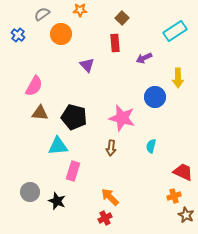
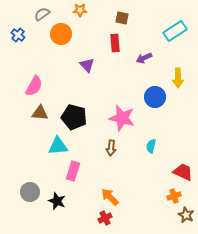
brown square: rotated 32 degrees counterclockwise
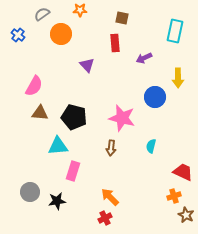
cyan rectangle: rotated 45 degrees counterclockwise
black star: rotated 30 degrees counterclockwise
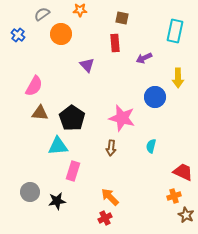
black pentagon: moved 2 px left, 1 px down; rotated 20 degrees clockwise
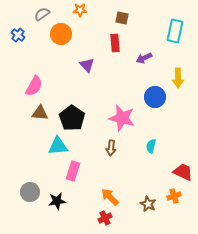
brown star: moved 38 px left, 11 px up
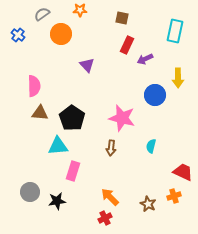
red rectangle: moved 12 px right, 2 px down; rotated 30 degrees clockwise
purple arrow: moved 1 px right, 1 px down
pink semicircle: rotated 30 degrees counterclockwise
blue circle: moved 2 px up
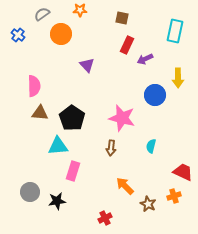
orange arrow: moved 15 px right, 11 px up
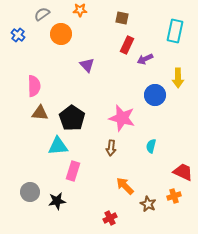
red cross: moved 5 px right
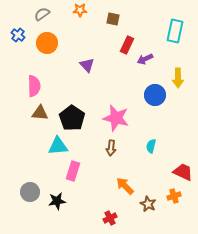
brown square: moved 9 px left, 1 px down
orange circle: moved 14 px left, 9 px down
pink star: moved 6 px left
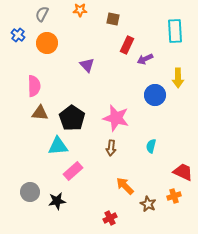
gray semicircle: rotated 28 degrees counterclockwise
cyan rectangle: rotated 15 degrees counterclockwise
pink rectangle: rotated 30 degrees clockwise
